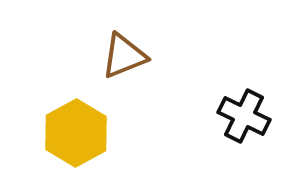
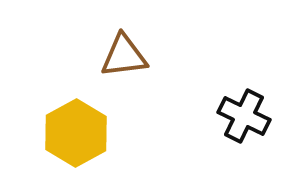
brown triangle: rotated 15 degrees clockwise
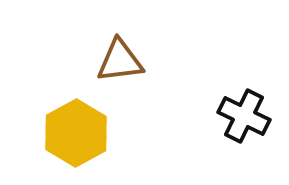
brown triangle: moved 4 px left, 5 px down
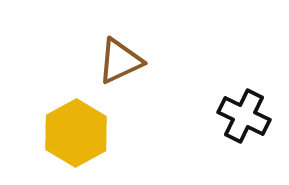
brown triangle: rotated 18 degrees counterclockwise
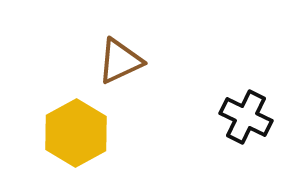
black cross: moved 2 px right, 1 px down
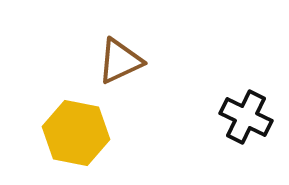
yellow hexagon: rotated 20 degrees counterclockwise
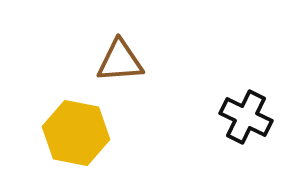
brown triangle: rotated 21 degrees clockwise
